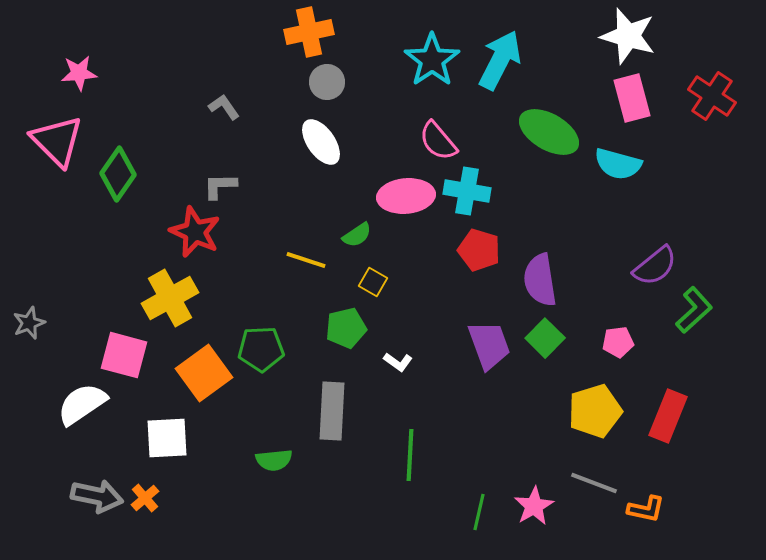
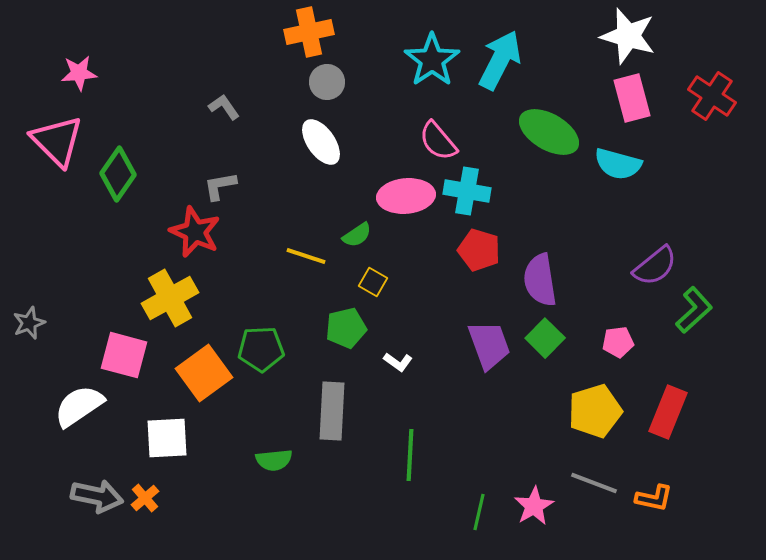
gray L-shape at (220, 186): rotated 9 degrees counterclockwise
yellow line at (306, 260): moved 4 px up
white semicircle at (82, 404): moved 3 px left, 2 px down
red rectangle at (668, 416): moved 4 px up
orange L-shape at (646, 509): moved 8 px right, 11 px up
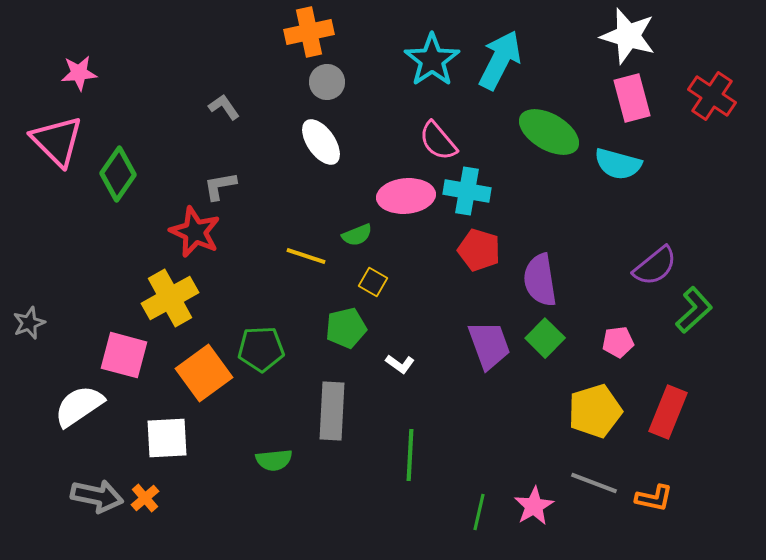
green semicircle at (357, 235): rotated 12 degrees clockwise
white L-shape at (398, 362): moved 2 px right, 2 px down
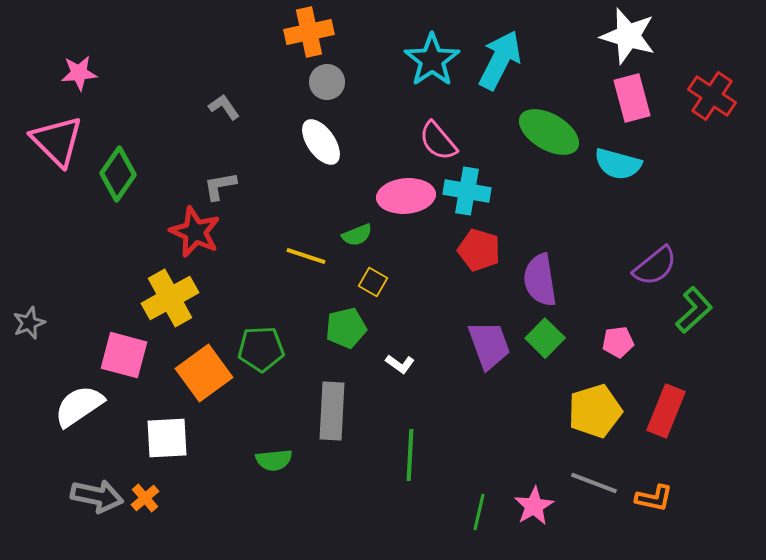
red rectangle at (668, 412): moved 2 px left, 1 px up
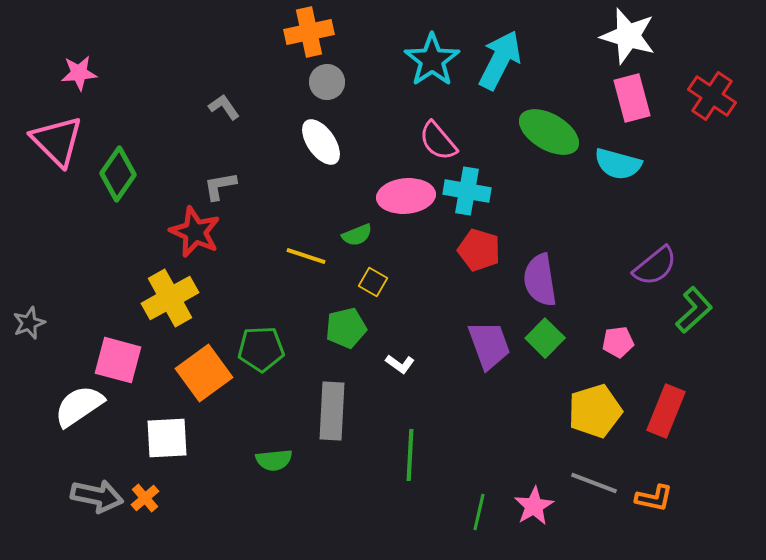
pink square at (124, 355): moved 6 px left, 5 px down
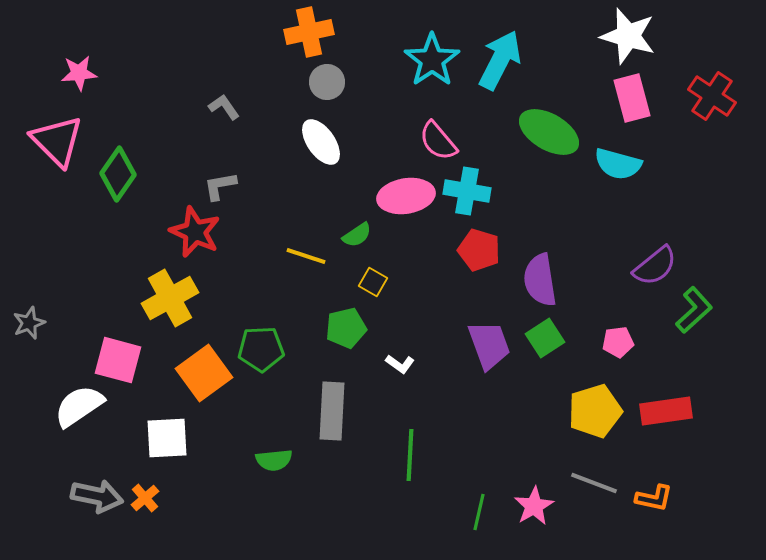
pink ellipse at (406, 196): rotated 4 degrees counterclockwise
green semicircle at (357, 235): rotated 12 degrees counterclockwise
green square at (545, 338): rotated 12 degrees clockwise
red rectangle at (666, 411): rotated 60 degrees clockwise
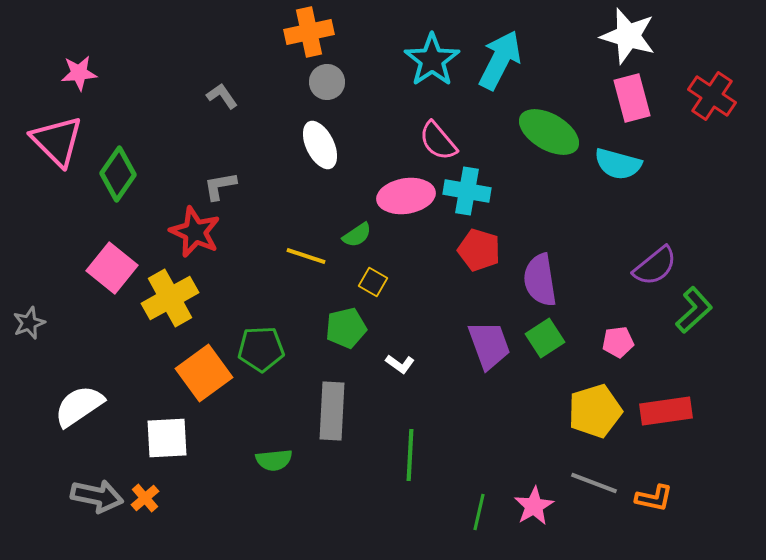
gray L-shape at (224, 107): moved 2 px left, 11 px up
white ellipse at (321, 142): moved 1 px left, 3 px down; rotated 9 degrees clockwise
pink square at (118, 360): moved 6 px left, 92 px up; rotated 24 degrees clockwise
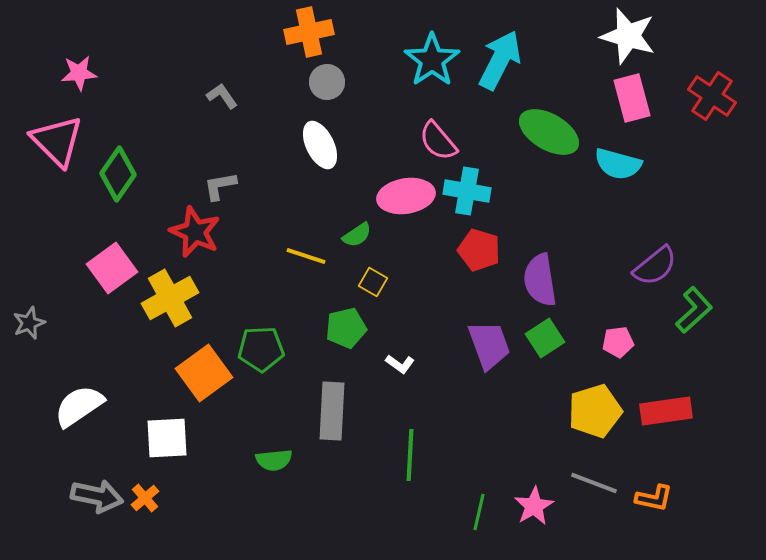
pink square at (112, 268): rotated 15 degrees clockwise
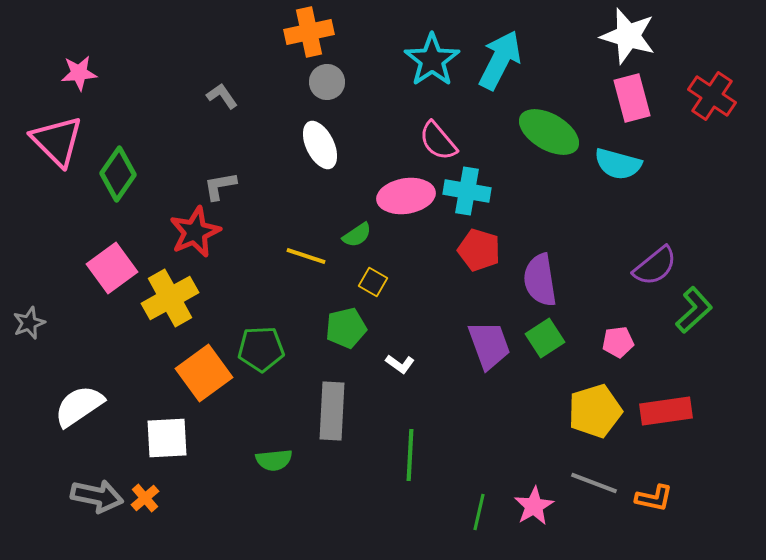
red star at (195, 232): rotated 24 degrees clockwise
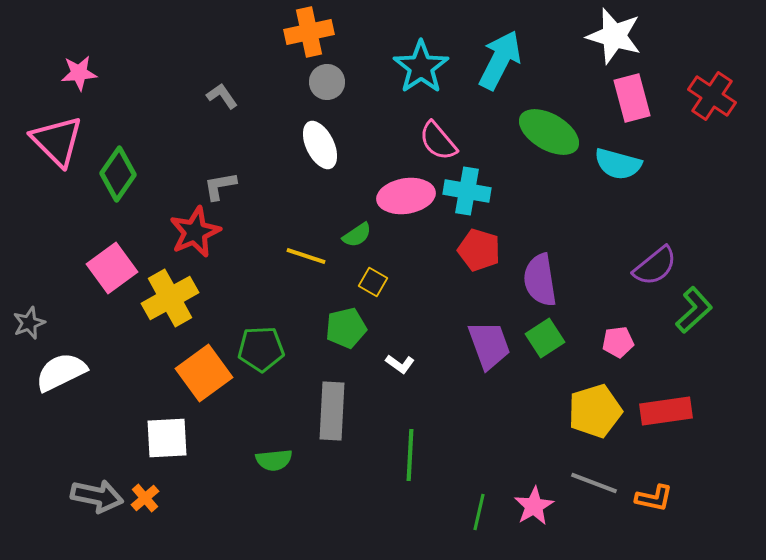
white star at (628, 36): moved 14 px left
cyan star at (432, 60): moved 11 px left, 7 px down
white semicircle at (79, 406): moved 18 px left, 34 px up; rotated 8 degrees clockwise
